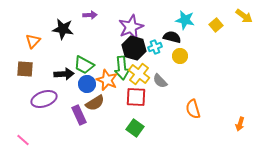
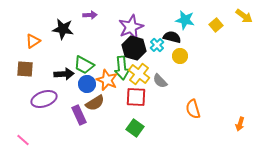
orange triangle: rotated 14 degrees clockwise
cyan cross: moved 2 px right, 2 px up; rotated 24 degrees counterclockwise
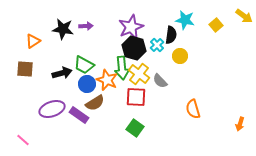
purple arrow: moved 4 px left, 11 px down
black semicircle: moved 1 px left, 2 px up; rotated 84 degrees clockwise
black arrow: moved 2 px left, 1 px up; rotated 12 degrees counterclockwise
purple ellipse: moved 8 px right, 10 px down
purple rectangle: rotated 30 degrees counterclockwise
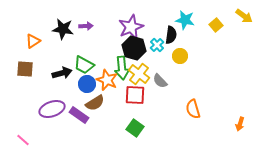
red square: moved 1 px left, 2 px up
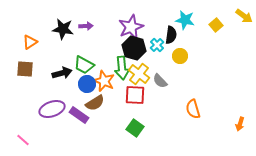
orange triangle: moved 3 px left, 1 px down
orange star: moved 3 px left, 1 px down
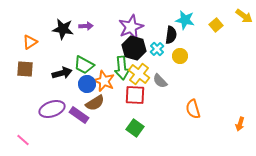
cyan cross: moved 4 px down
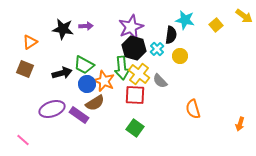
brown square: rotated 18 degrees clockwise
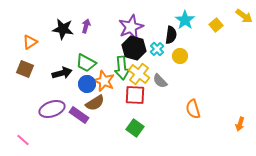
cyan star: rotated 24 degrees clockwise
purple arrow: rotated 72 degrees counterclockwise
green trapezoid: moved 2 px right, 2 px up
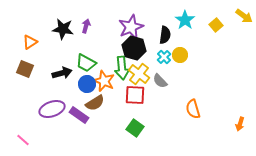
black semicircle: moved 6 px left
cyan cross: moved 7 px right, 8 px down
yellow circle: moved 1 px up
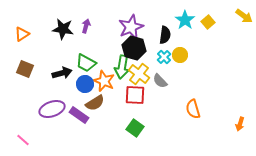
yellow square: moved 8 px left, 3 px up
orange triangle: moved 8 px left, 8 px up
green arrow: moved 1 px up; rotated 15 degrees clockwise
blue circle: moved 2 px left
